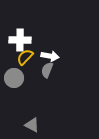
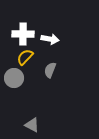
white cross: moved 3 px right, 6 px up
white arrow: moved 17 px up
gray semicircle: moved 3 px right
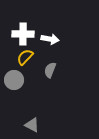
gray circle: moved 2 px down
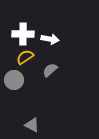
yellow semicircle: rotated 12 degrees clockwise
gray semicircle: rotated 28 degrees clockwise
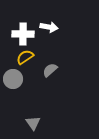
white arrow: moved 1 px left, 12 px up
gray circle: moved 1 px left, 1 px up
gray triangle: moved 1 px right, 2 px up; rotated 28 degrees clockwise
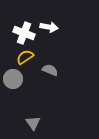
white cross: moved 1 px right, 1 px up; rotated 20 degrees clockwise
gray semicircle: rotated 63 degrees clockwise
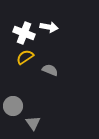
gray circle: moved 27 px down
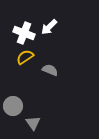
white arrow: rotated 126 degrees clockwise
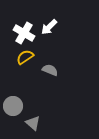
white cross: rotated 10 degrees clockwise
gray triangle: rotated 14 degrees counterclockwise
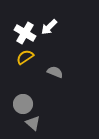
white cross: moved 1 px right
gray semicircle: moved 5 px right, 2 px down
gray circle: moved 10 px right, 2 px up
